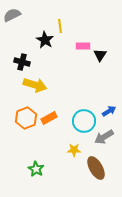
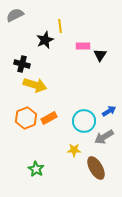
gray semicircle: moved 3 px right
black star: rotated 18 degrees clockwise
black cross: moved 2 px down
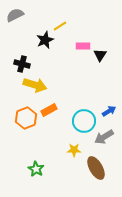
yellow line: rotated 64 degrees clockwise
orange rectangle: moved 8 px up
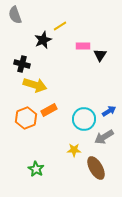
gray semicircle: rotated 84 degrees counterclockwise
black star: moved 2 px left
cyan circle: moved 2 px up
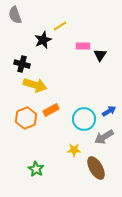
orange rectangle: moved 2 px right
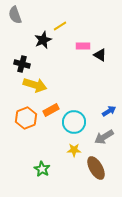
black triangle: rotated 32 degrees counterclockwise
cyan circle: moved 10 px left, 3 px down
green star: moved 6 px right
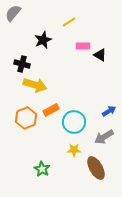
gray semicircle: moved 2 px left, 2 px up; rotated 60 degrees clockwise
yellow line: moved 9 px right, 4 px up
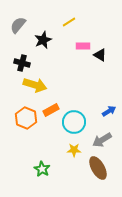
gray semicircle: moved 5 px right, 12 px down
black cross: moved 1 px up
orange hexagon: rotated 15 degrees counterclockwise
gray arrow: moved 2 px left, 3 px down
brown ellipse: moved 2 px right
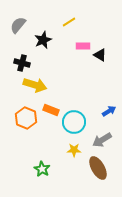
orange rectangle: rotated 49 degrees clockwise
